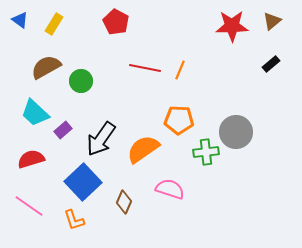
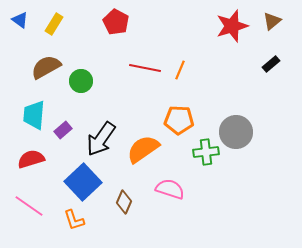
red star: rotated 16 degrees counterclockwise
cyan trapezoid: moved 1 px left, 2 px down; rotated 52 degrees clockwise
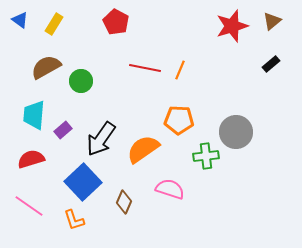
green cross: moved 4 px down
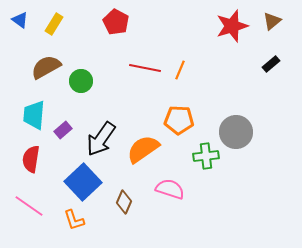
red semicircle: rotated 64 degrees counterclockwise
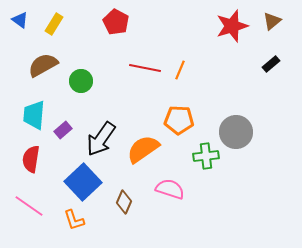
brown semicircle: moved 3 px left, 2 px up
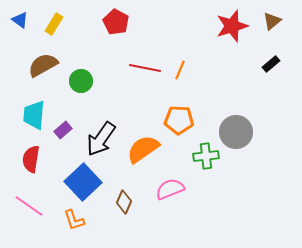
pink semicircle: rotated 40 degrees counterclockwise
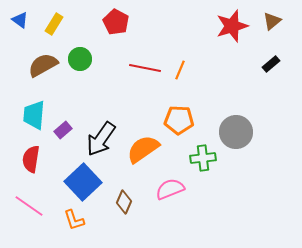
green circle: moved 1 px left, 22 px up
green cross: moved 3 px left, 2 px down
